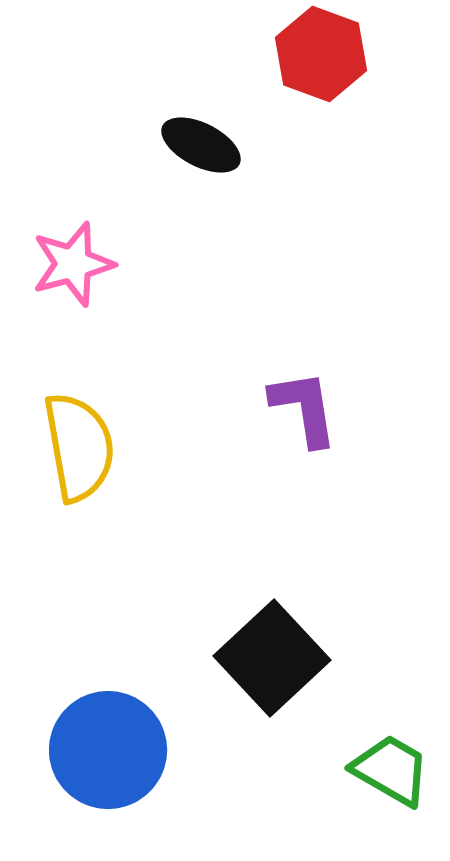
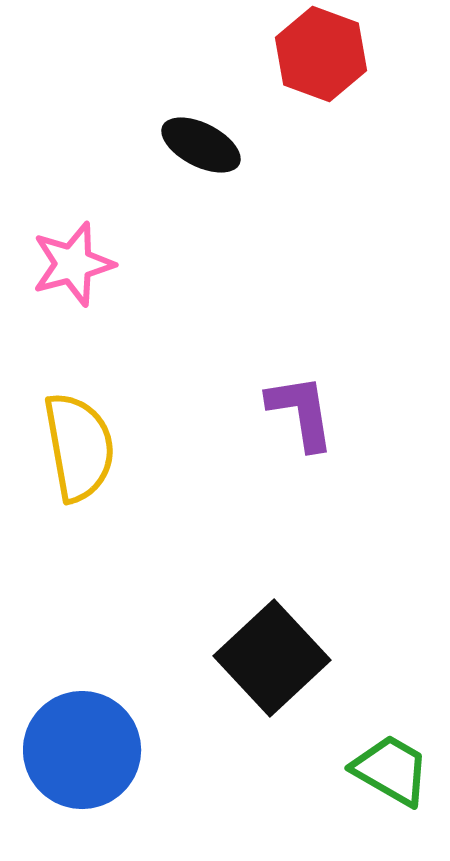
purple L-shape: moved 3 px left, 4 px down
blue circle: moved 26 px left
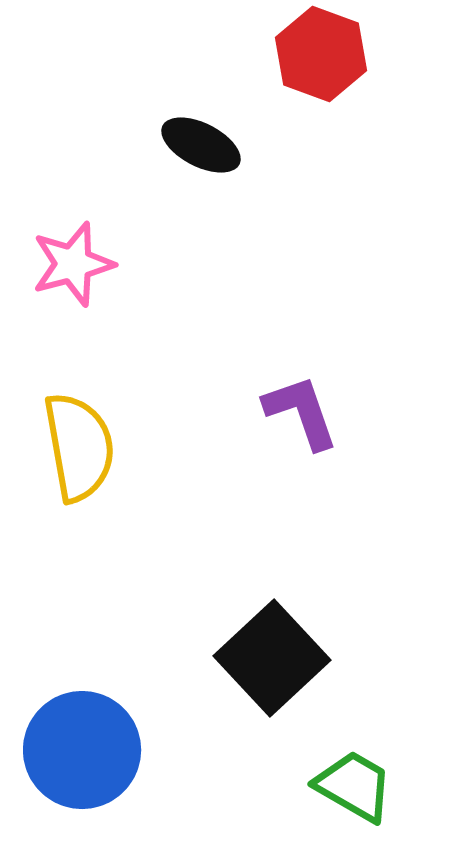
purple L-shape: rotated 10 degrees counterclockwise
green trapezoid: moved 37 px left, 16 px down
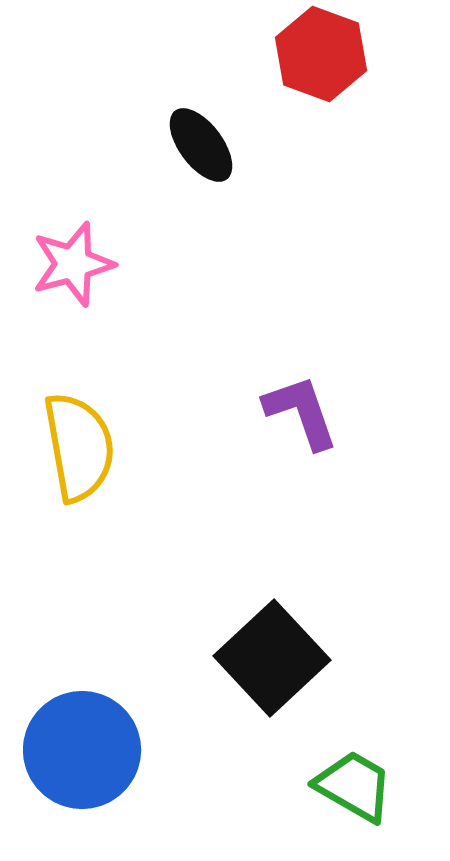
black ellipse: rotated 26 degrees clockwise
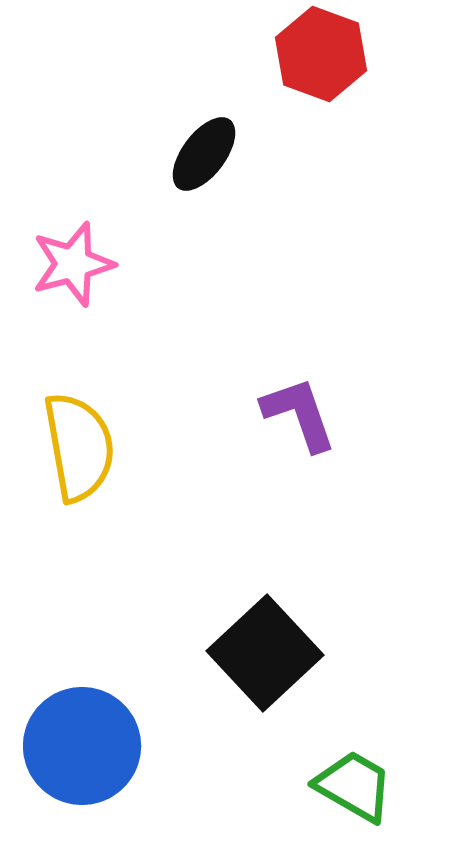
black ellipse: moved 3 px right, 9 px down; rotated 74 degrees clockwise
purple L-shape: moved 2 px left, 2 px down
black square: moved 7 px left, 5 px up
blue circle: moved 4 px up
